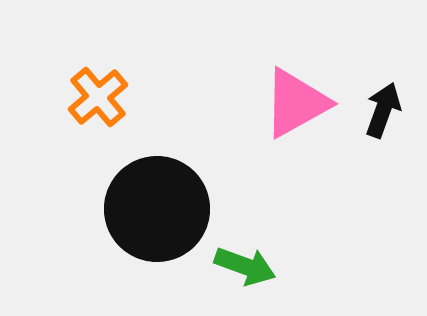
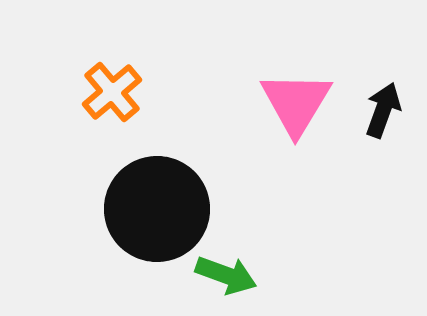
orange cross: moved 14 px right, 5 px up
pink triangle: rotated 30 degrees counterclockwise
green arrow: moved 19 px left, 9 px down
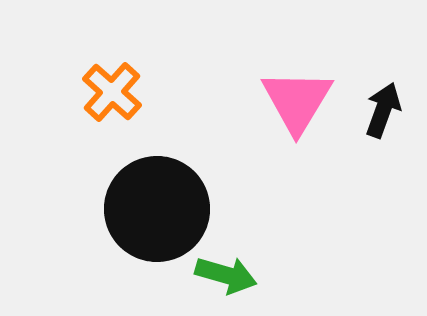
orange cross: rotated 8 degrees counterclockwise
pink triangle: moved 1 px right, 2 px up
green arrow: rotated 4 degrees counterclockwise
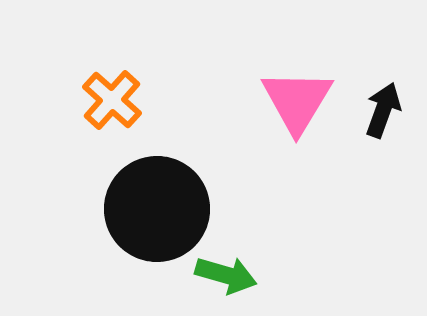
orange cross: moved 8 px down
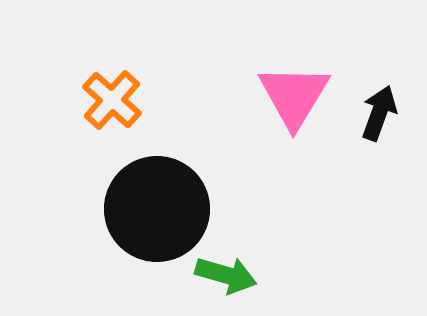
pink triangle: moved 3 px left, 5 px up
black arrow: moved 4 px left, 3 px down
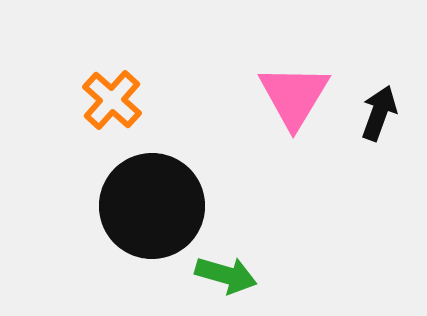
black circle: moved 5 px left, 3 px up
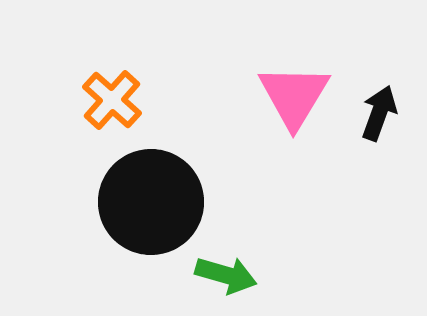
black circle: moved 1 px left, 4 px up
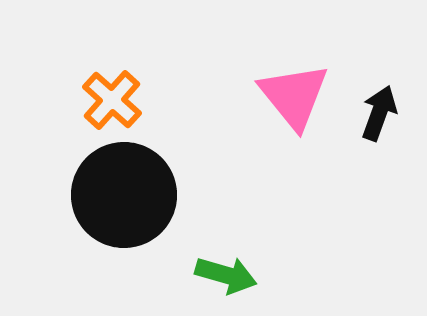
pink triangle: rotated 10 degrees counterclockwise
black circle: moved 27 px left, 7 px up
